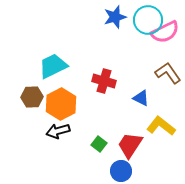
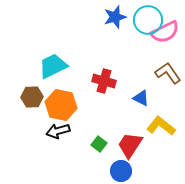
orange hexagon: moved 1 px down; rotated 20 degrees counterclockwise
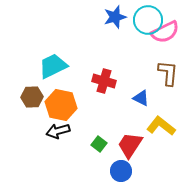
brown L-shape: rotated 40 degrees clockwise
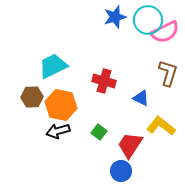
brown L-shape: rotated 12 degrees clockwise
green square: moved 12 px up
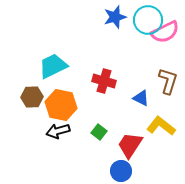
brown L-shape: moved 8 px down
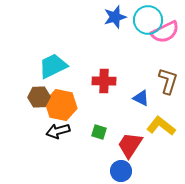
red cross: rotated 15 degrees counterclockwise
brown hexagon: moved 7 px right
green square: rotated 21 degrees counterclockwise
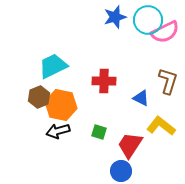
brown hexagon: rotated 20 degrees counterclockwise
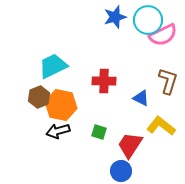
pink semicircle: moved 2 px left, 3 px down
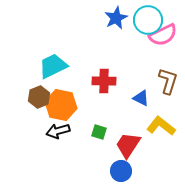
blue star: moved 1 px right, 1 px down; rotated 10 degrees counterclockwise
red trapezoid: moved 2 px left
